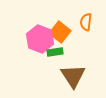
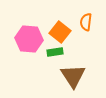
pink hexagon: moved 11 px left; rotated 16 degrees counterclockwise
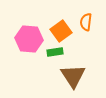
orange square: moved 1 px right, 1 px up; rotated 15 degrees clockwise
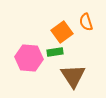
orange semicircle: rotated 24 degrees counterclockwise
orange square: moved 1 px right, 1 px down
pink hexagon: moved 19 px down
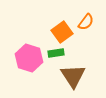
orange semicircle: rotated 126 degrees counterclockwise
green rectangle: moved 1 px right, 1 px down
pink hexagon: rotated 12 degrees clockwise
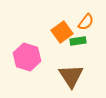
green rectangle: moved 22 px right, 12 px up
pink hexagon: moved 2 px left, 1 px up
brown triangle: moved 2 px left
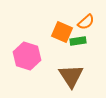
orange semicircle: rotated 12 degrees clockwise
orange square: rotated 30 degrees counterclockwise
pink hexagon: moved 1 px up
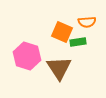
orange semicircle: moved 1 px right; rotated 36 degrees clockwise
green rectangle: moved 1 px down
brown triangle: moved 12 px left, 8 px up
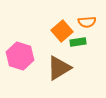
orange square: moved 1 px up; rotated 25 degrees clockwise
pink hexagon: moved 7 px left
brown triangle: rotated 32 degrees clockwise
